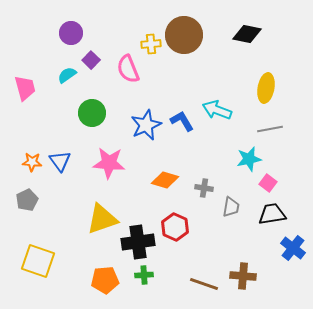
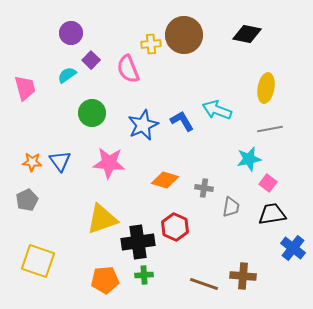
blue star: moved 3 px left
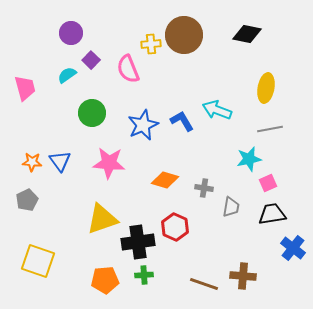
pink square: rotated 30 degrees clockwise
